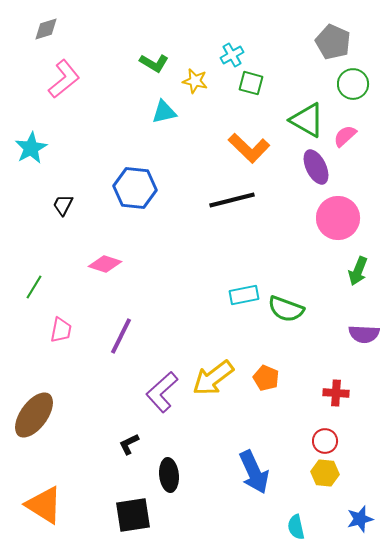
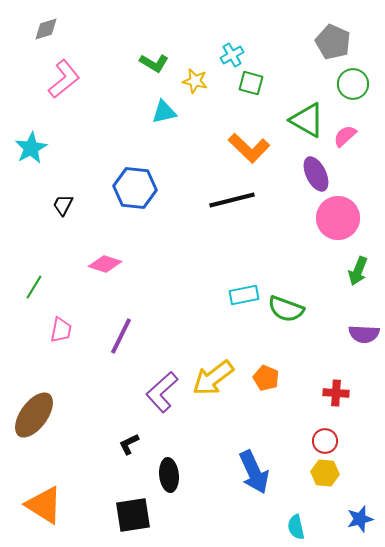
purple ellipse: moved 7 px down
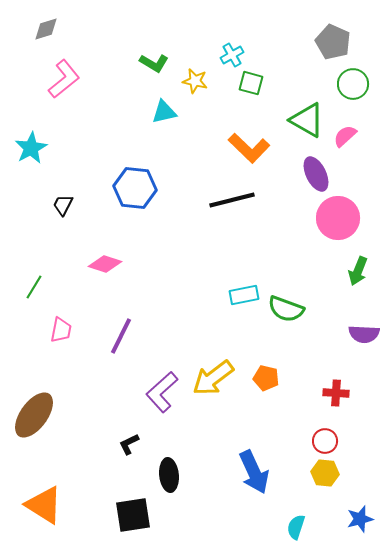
orange pentagon: rotated 10 degrees counterclockwise
cyan semicircle: rotated 30 degrees clockwise
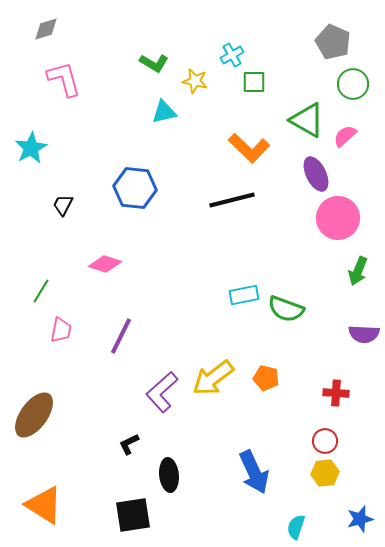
pink L-shape: rotated 66 degrees counterclockwise
green square: moved 3 px right, 1 px up; rotated 15 degrees counterclockwise
green line: moved 7 px right, 4 px down
yellow hexagon: rotated 12 degrees counterclockwise
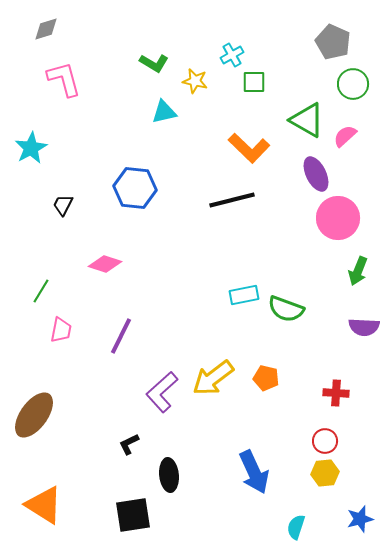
purple semicircle: moved 7 px up
